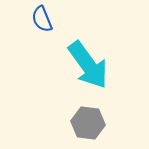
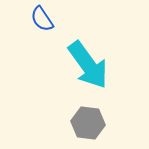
blue semicircle: rotated 12 degrees counterclockwise
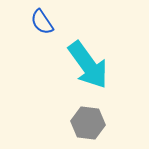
blue semicircle: moved 3 px down
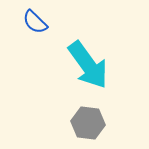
blue semicircle: moved 7 px left; rotated 12 degrees counterclockwise
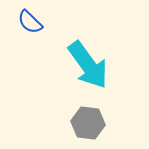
blue semicircle: moved 5 px left
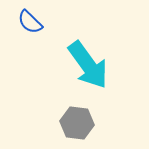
gray hexagon: moved 11 px left
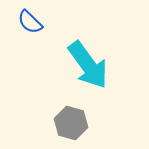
gray hexagon: moved 6 px left; rotated 8 degrees clockwise
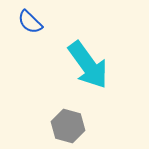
gray hexagon: moved 3 px left, 3 px down
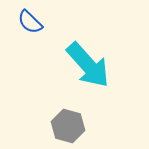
cyan arrow: rotated 6 degrees counterclockwise
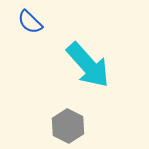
gray hexagon: rotated 12 degrees clockwise
